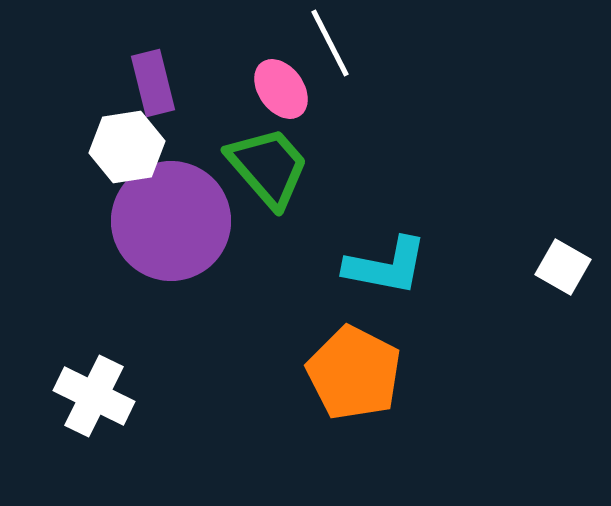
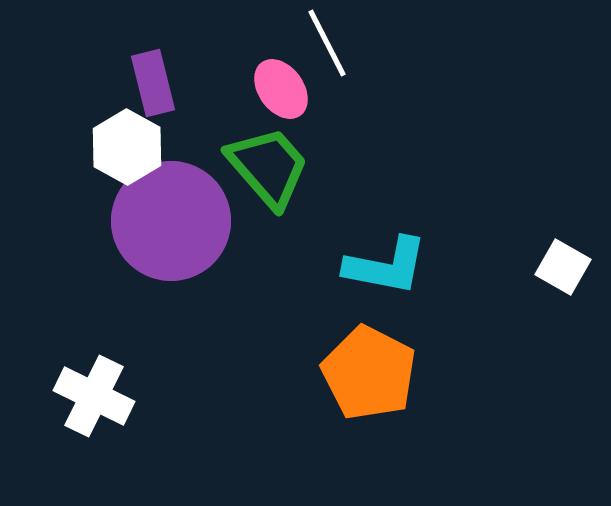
white line: moved 3 px left
white hexagon: rotated 22 degrees counterclockwise
orange pentagon: moved 15 px right
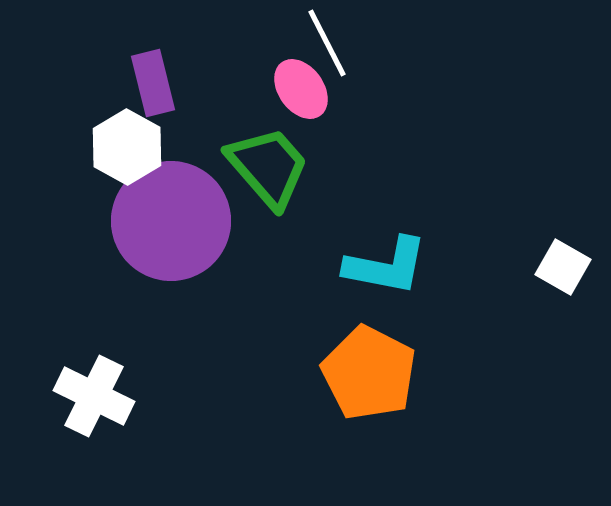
pink ellipse: moved 20 px right
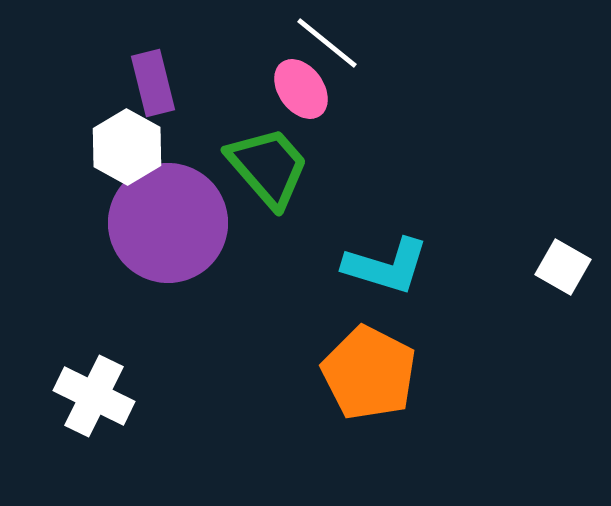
white line: rotated 24 degrees counterclockwise
purple circle: moved 3 px left, 2 px down
cyan L-shape: rotated 6 degrees clockwise
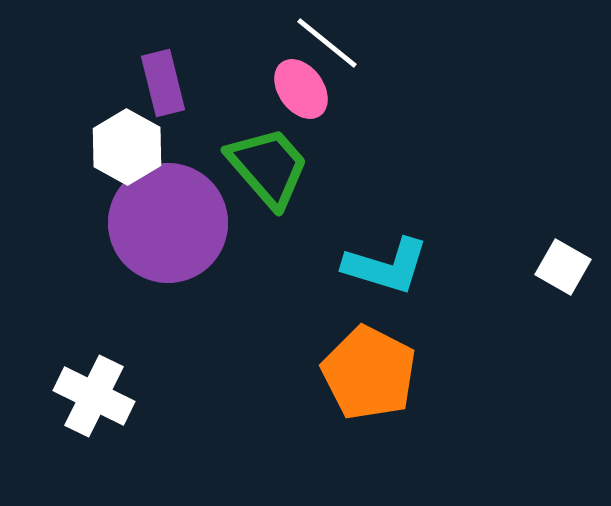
purple rectangle: moved 10 px right
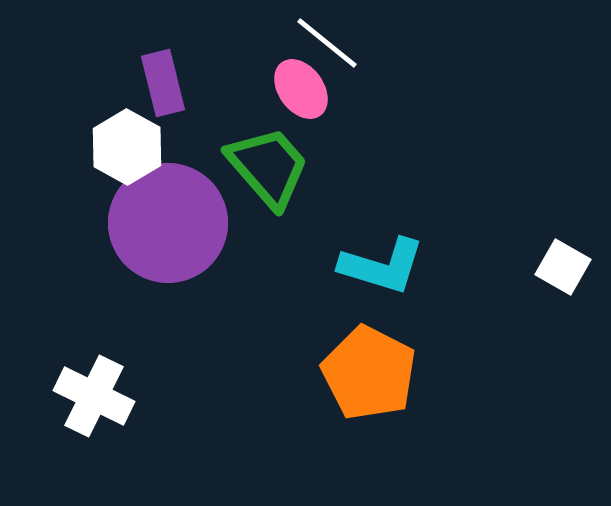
cyan L-shape: moved 4 px left
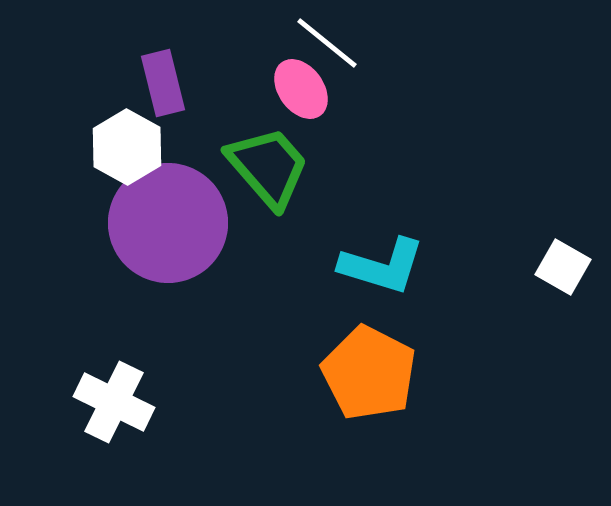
white cross: moved 20 px right, 6 px down
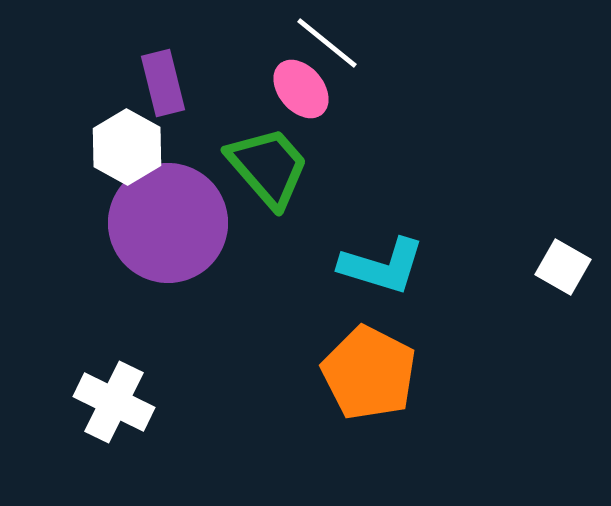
pink ellipse: rotated 4 degrees counterclockwise
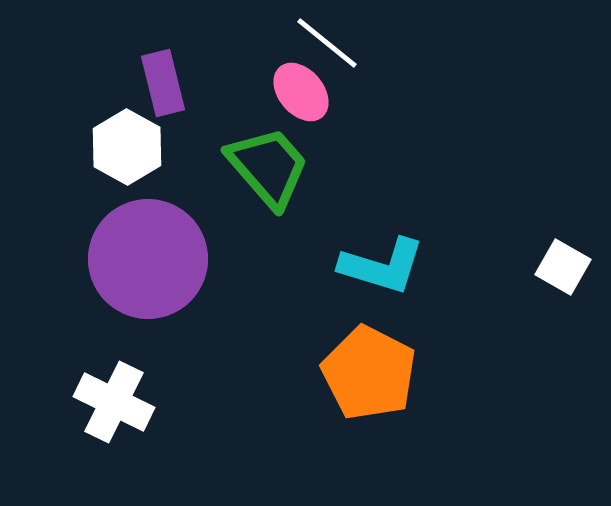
pink ellipse: moved 3 px down
purple circle: moved 20 px left, 36 px down
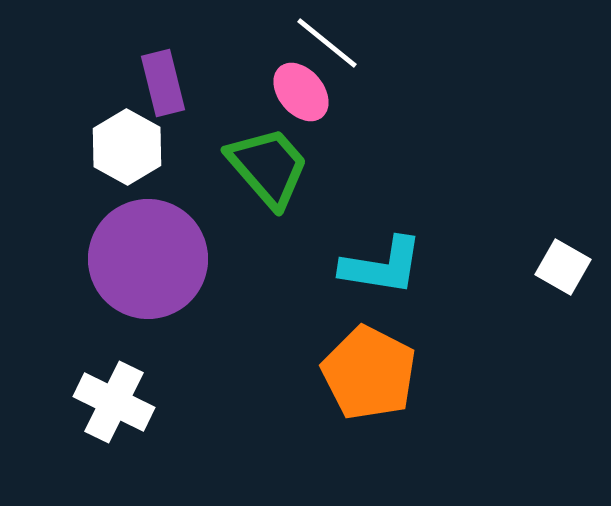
cyan L-shape: rotated 8 degrees counterclockwise
